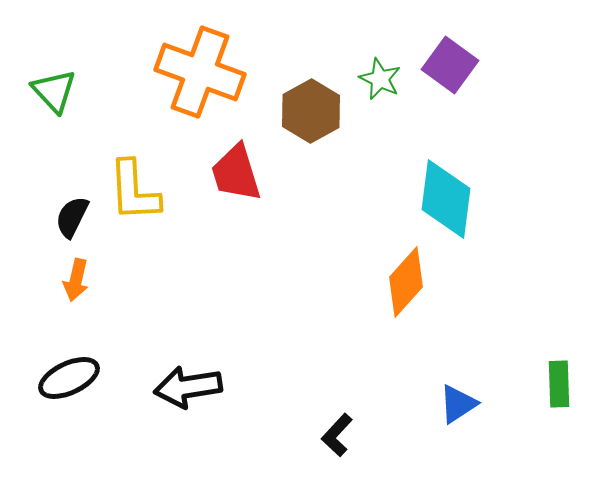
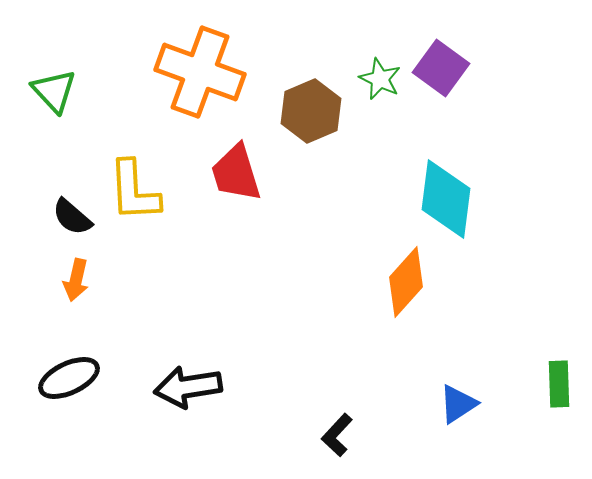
purple square: moved 9 px left, 3 px down
brown hexagon: rotated 6 degrees clockwise
black semicircle: rotated 75 degrees counterclockwise
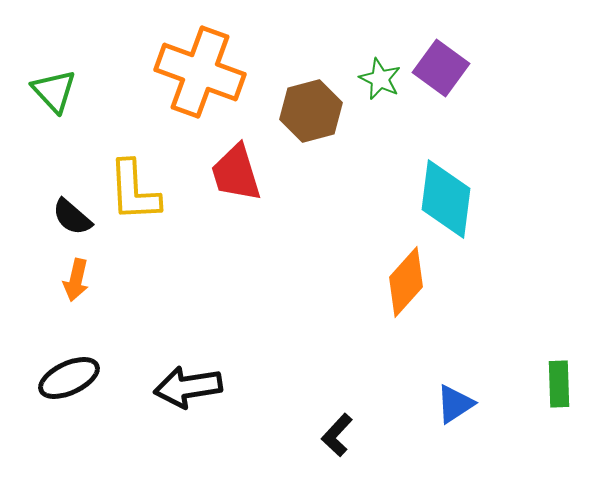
brown hexagon: rotated 8 degrees clockwise
blue triangle: moved 3 px left
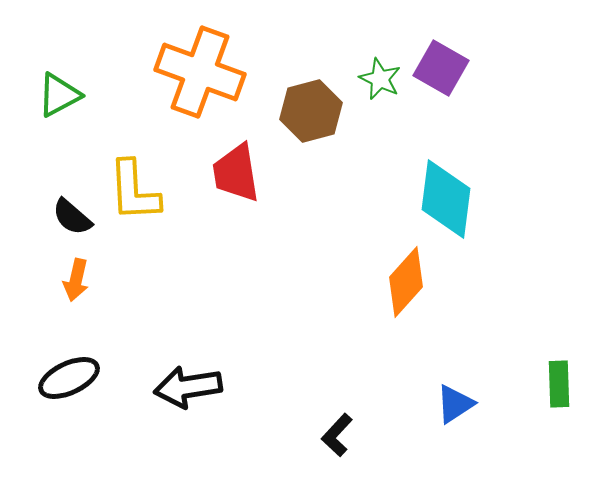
purple square: rotated 6 degrees counterclockwise
green triangle: moved 5 px right, 4 px down; rotated 45 degrees clockwise
red trapezoid: rotated 8 degrees clockwise
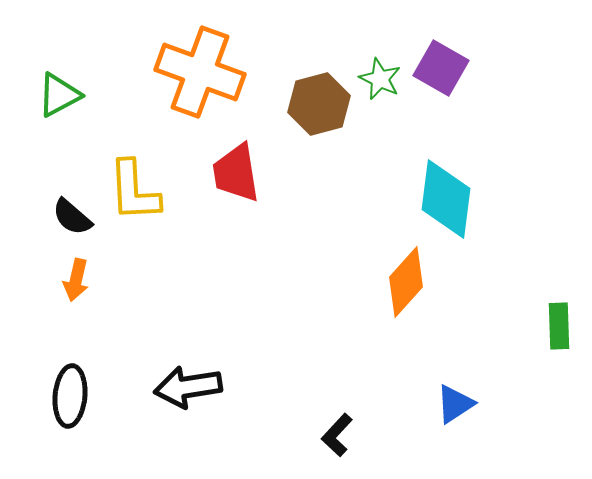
brown hexagon: moved 8 px right, 7 px up
black ellipse: moved 1 px right, 18 px down; rotated 60 degrees counterclockwise
green rectangle: moved 58 px up
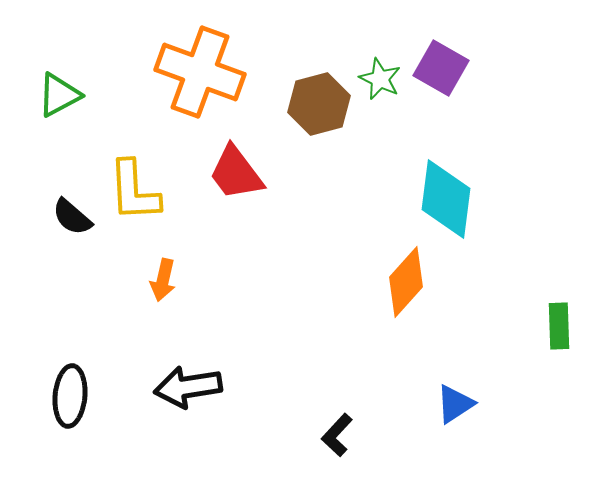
red trapezoid: rotated 28 degrees counterclockwise
orange arrow: moved 87 px right
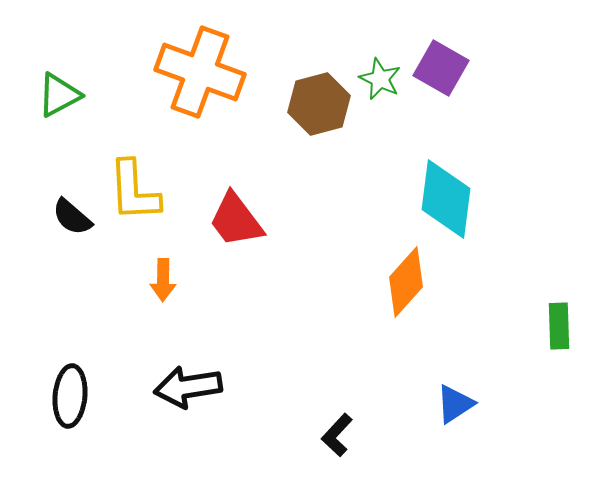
red trapezoid: moved 47 px down
orange arrow: rotated 12 degrees counterclockwise
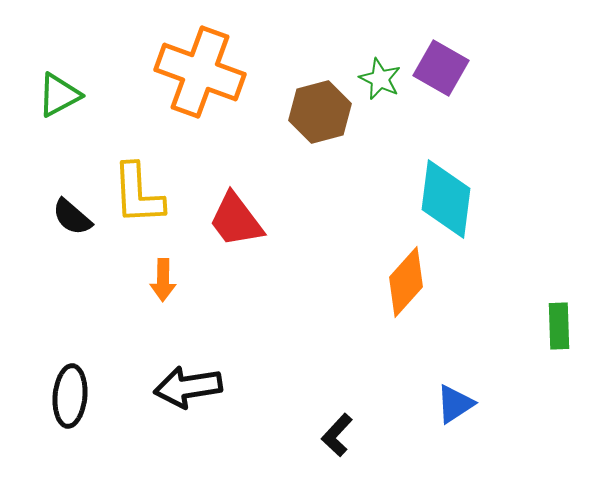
brown hexagon: moved 1 px right, 8 px down
yellow L-shape: moved 4 px right, 3 px down
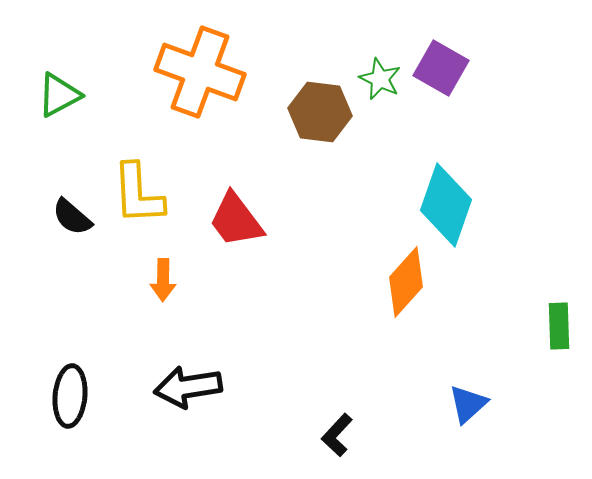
brown hexagon: rotated 22 degrees clockwise
cyan diamond: moved 6 px down; rotated 12 degrees clockwise
blue triangle: moved 13 px right; rotated 9 degrees counterclockwise
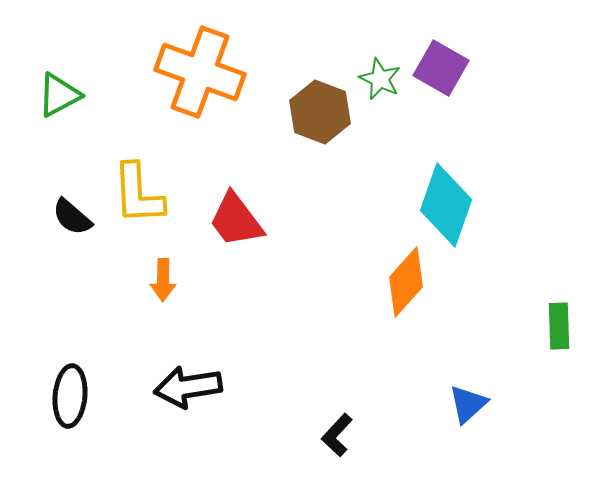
brown hexagon: rotated 14 degrees clockwise
